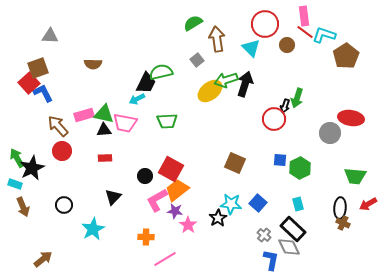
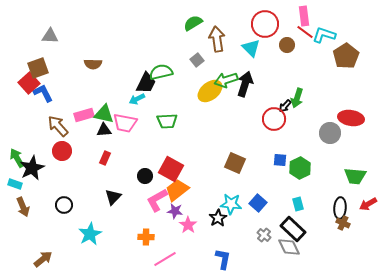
black arrow at (285, 106): rotated 24 degrees clockwise
red rectangle at (105, 158): rotated 64 degrees counterclockwise
cyan star at (93, 229): moved 3 px left, 5 px down
blue L-shape at (271, 260): moved 48 px left, 1 px up
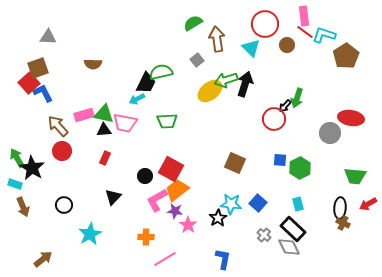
gray triangle at (50, 36): moved 2 px left, 1 px down
black star at (32, 168): rotated 15 degrees counterclockwise
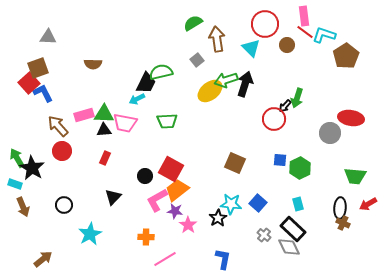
green triangle at (104, 114): rotated 10 degrees counterclockwise
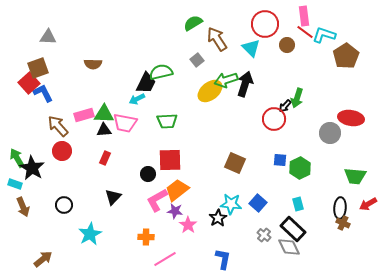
brown arrow at (217, 39): rotated 25 degrees counterclockwise
red square at (171, 169): moved 1 px left, 9 px up; rotated 30 degrees counterclockwise
black circle at (145, 176): moved 3 px right, 2 px up
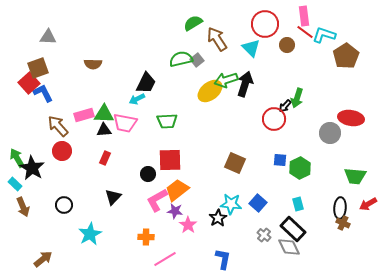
green semicircle at (161, 72): moved 20 px right, 13 px up
cyan rectangle at (15, 184): rotated 24 degrees clockwise
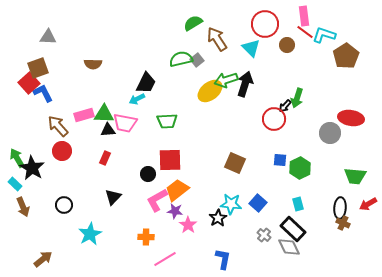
black triangle at (104, 130): moved 4 px right
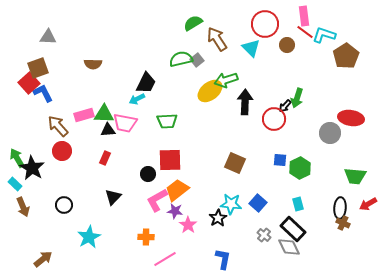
black arrow at (245, 84): moved 18 px down; rotated 15 degrees counterclockwise
cyan star at (90, 234): moved 1 px left, 3 px down
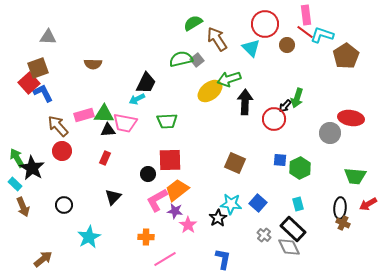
pink rectangle at (304, 16): moved 2 px right, 1 px up
cyan L-shape at (324, 35): moved 2 px left
green arrow at (226, 80): moved 3 px right, 1 px up
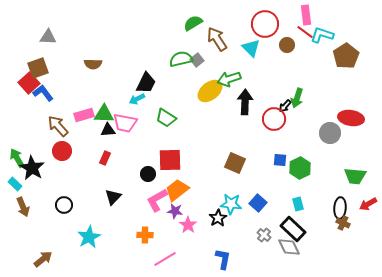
blue L-shape at (43, 93): rotated 10 degrees counterclockwise
green trapezoid at (167, 121): moved 1 px left, 3 px up; rotated 35 degrees clockwise
orange cross at (146, 237): moved 1 px left, 2 px up
